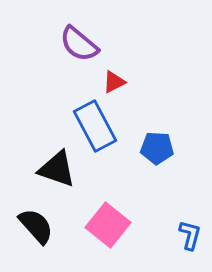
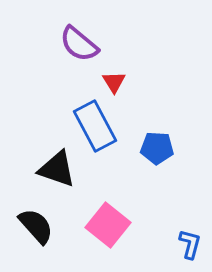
red triangle: rotated 35 degrees counterclockwise
blue L-shape: moved 9 px down
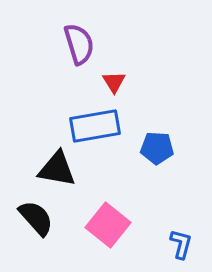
purple semicircle: rotated 147 degrees counterclockwise
blue rectangle: rotated 72 degrees counterclockwise
black triangle: rotated 9 degrees counterclockwise
black semicircle: moved 8 px up
blue L-shape: moved 9 px left
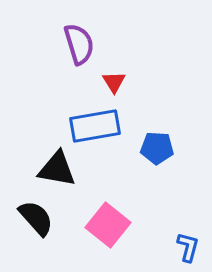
blue L-shape: moved 7 px right, 3 px down
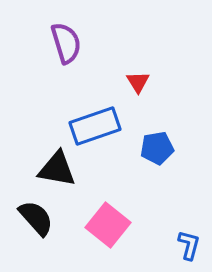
purple semicircle: moved 13 px left, 1 px up
red triangle: moved 24 px right
blue rectangle: rotated 9 degrees counterclockwise
blue pentagon: rotated 12 degrees counterclockwise
blue L-shape: moved 1 px right, 2 px up
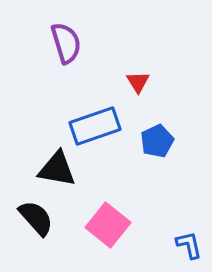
blue pentagon: moved 7 px up; rotated 16 degrees counterclockwise
blue L-shape: rotated 28 degrees counterclockwise
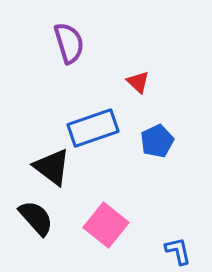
purple semicircle: moved 3 px right
red triangle: rotated 15 degrees counterclockwise
blue rectangle: moved 2 px left, 2 px down
black triangle: moved 5 px left, 2 px up; rotated 27 degrees clockwise
pink square: moved 2 px left
blue L-shape: moved 11 px left, 6 px down
